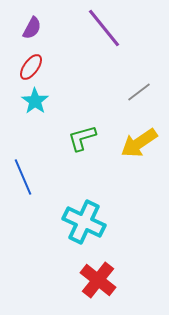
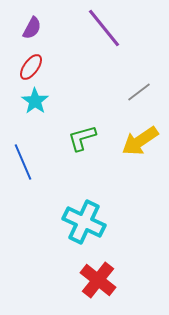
yellow arrow: moved 1 px right, 2 px up
blue line: moved 15 px up
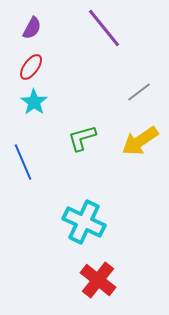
cyan star: moved 1 px left, 1 px down
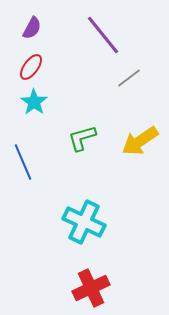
purple line: moved 1 px left, 7 px down
gray line: moved 10 px left, 14 px up
red cross: moved 7 px left, 8 px down; rotated 27 degrees clockwise
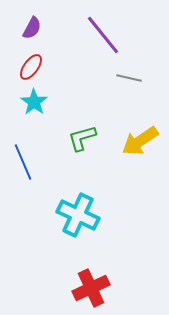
gray line: rotated 50 degrees clockwise
cyan cross: moved 6 px left, 7 px up
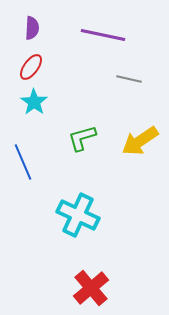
purple semicircle: rotated 25 degrees counterclockwise
purple line: rotated 39 degrees counterclockwise
gray line: moved 1 px down
red cross: rotated 15 degrees counterclockwise
